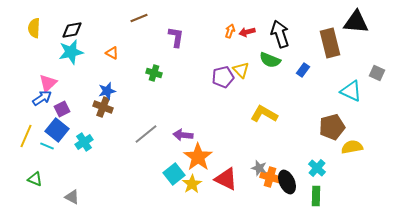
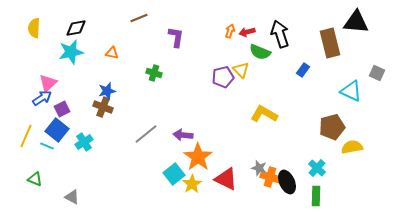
black diamond at (72, 30): moved 4 px right, 2 px up
orange triangle at (112, 53): rotated 16 degrees counterclockwise
green semicircle at (270, 60): moved 10 px left, 8 px up
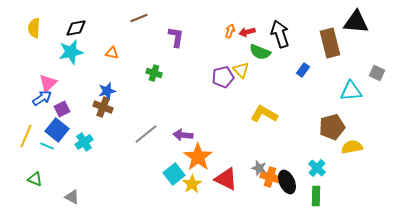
cyan triangle at (351, 91): rotated 30 degrees counterclockwise
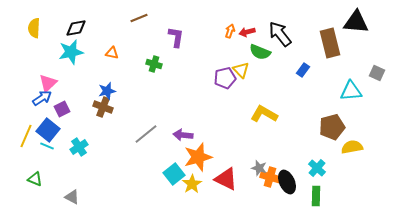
black arrow at (280, 34): rotated 20 degrees counterclockwise
green cross at (154, 73): moved 9 px up
purple pentagon at (223, 77): moved 2 px right, 1 px down
blue square at (57, 130): moved 9 px left
cyan cross at (84, 142): moved 5 px left, 5 px down
orange star at (198, 157): rotated 20 degrees clockwise
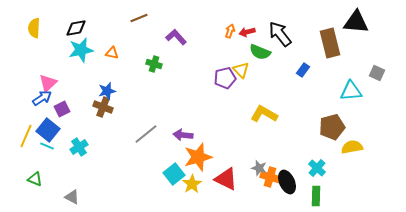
purple L-shape at (176, 37): rotated 50 degrees counterclockwise
cyan star at (71, 52): moved 10 px right, 2 px up
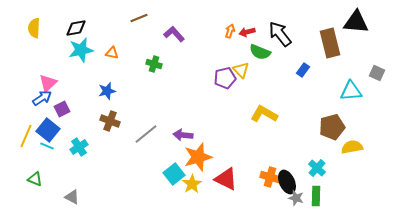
purple L-shape at (176, 37): moved 2 px left, 3 px up
brown cross at (103, 107): moved 7 px right, 14 px down
gray star at (259, 168): moved 37 px right, 30 px down
